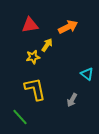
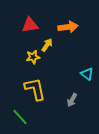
orange arrow: rotated 18 degrees clockwise
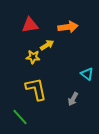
yellow arrow: rotated 24 degrees clockwise
yellow star: rotated 16 degrees clockwise
yellow L-shape: moved 1 px right
gray arrow: moved 1 px right, 1 px up
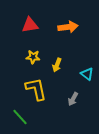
yellow arrow: moved 10 px right, 20 px down; rotated 144 degrees clockwise
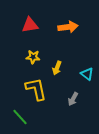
yellow arrow: moved 3 px down
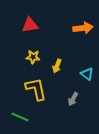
orange arrow: moved 15 px right, 1 px down
yellow arrow: moved 2 px up
green line: rotated 24 degrees counterclockwise
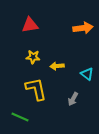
yellow arrow: rotated 64 degrees clockwise
